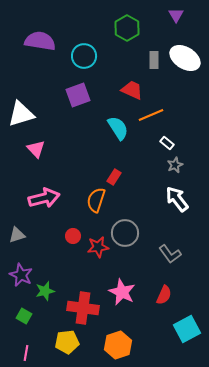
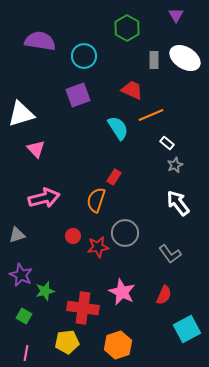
white arrow: moved 1 px right, 4 px down
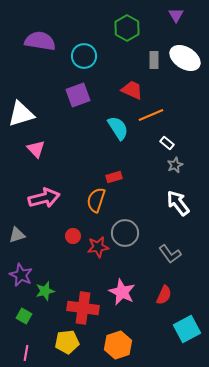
red rectangle: rotated 42 degrees clockwise
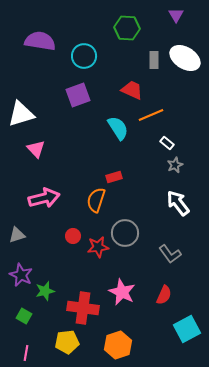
green hexagon: rotated 25 degrees counterclockwise
